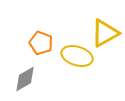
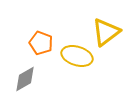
yellow triangle: moved 1 px right, 1 px up; rotated 8 degrees counterclockwise
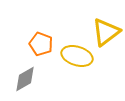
orange pentagon: moved 1 px down
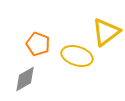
orange pentagon: moved 3 px left
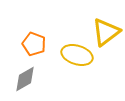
orange pentagon: moved 4 px left
yellow ellipse: moved 1 px up
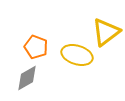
orange pentagon: moved 2 px right, 3 px down
gray diamond: moved 2 px right, 1 px up
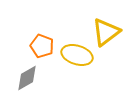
orange pentagon: moved 6 px right, 1 px up
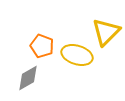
yellow triangle: rotated 8 degrees counterclockwise
gray diamond: moved 1 px right
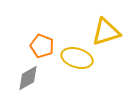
yellow triangle: rotated 28 degrees clockwise
yellow ellipse: moved 3 px down
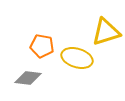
orange pentagon: rotated 10 degrees counterclockwise
gray diamond: rotated 36 degrees clockwise
